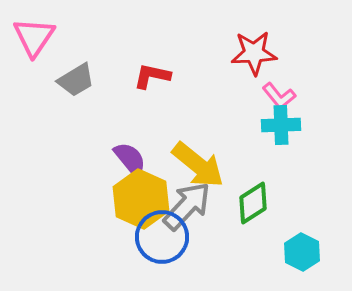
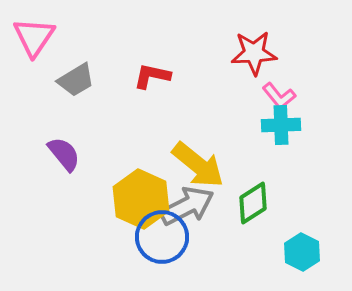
purple semicircle: moved 66 px left, 5 px up
gray arrow: rotated 20 degrees clockwise
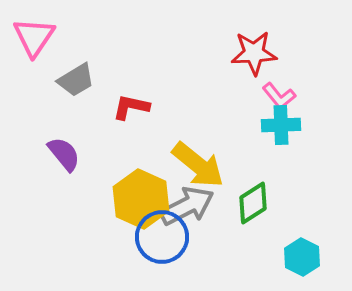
red L-shape: moved 21 px left, 31 px down
cyan hexagon: moved 5 px down
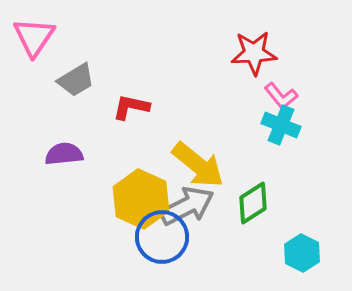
pink L-shape: moved 2 px right
cyan cross: rotated 24 degrees clockwise
purple semicircle: rotated 57 degrees counterclockwise
cyan hexagon: moved 4 px up
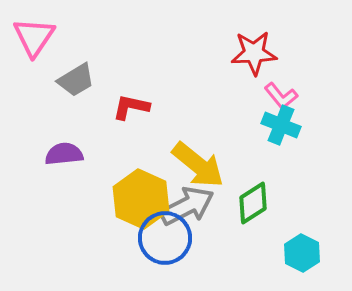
blue circle: moved 3 px right, 1 px down
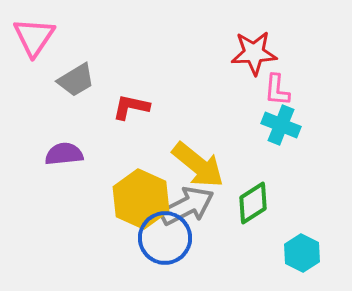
pink L-shape: moved 4 px left, 6 px up; rotated 44 degrees clockwise
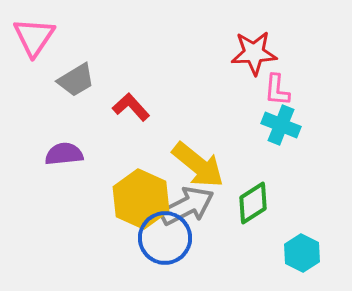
red L-shape: rotated 36 degrees clockwise
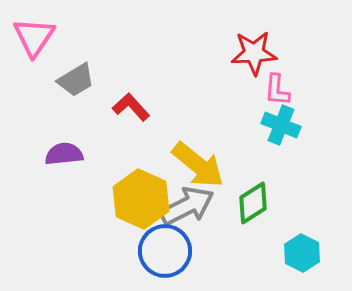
blue circle: moved 13 px down
